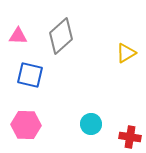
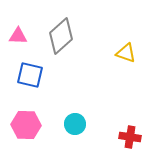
yellow triangle: rotated 50 degrees clockwise
cyan circle: moved 16 px left
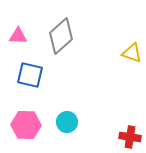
yellow triangle: moved 6 px right
cyan circle: moved 8 px left, 2 px up
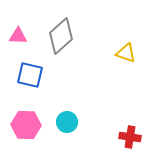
yellow triangle: moved 6 px left
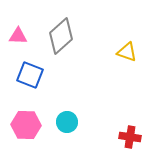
yellow triangle: moved 1 px right, 1 px up
blue square: rotated 8 degrees clockwise
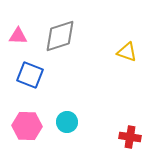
gray diamond: moved 1 px left; rotated 24 degrees clockwise
pink hexagon: moved 1 px right, 1 px down
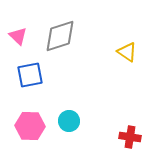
pink triangle: rotated 42 degrees clockwise
yellow triangle: rotated 15 degrees clockwise
blue square: rotated 32 degrees counterclockwise
cyan circle: moved 2 px right, 1 px up
pink hexagon: moved 3 px right
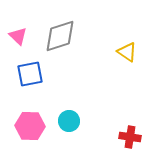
blue square: moved 1 px up
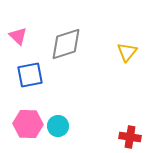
gray diamond: moved 6 px right, 8 px down
yellow triangle: rotated 35 degrees clockwise
blue square: moved 1 px down
cyan circle: moved 11 px left, 5 px down
pink hexagon: moved 2 px left, 2 px up
